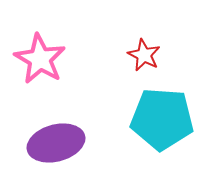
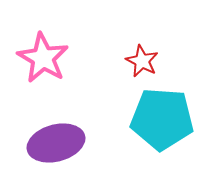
red star: moved 2 px left, 6 px down
pink star: moved 3 px right, 1 px up
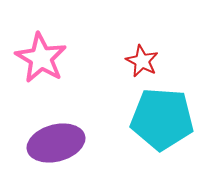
pink star: moved 2 px left
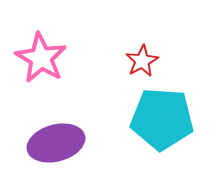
red star: rotated 16 degrees clockwise
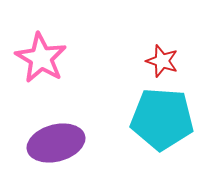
red star: moved 20 px right; rotated 24 degrees counterclockwise
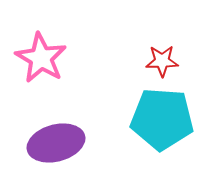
red star: rotated 20 degrees counterclockwise
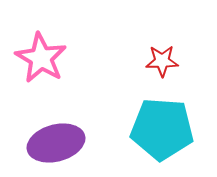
cyan pentagon: moved 10 px down
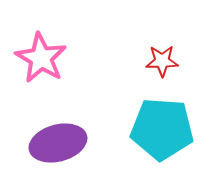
purple ellipse: moved 2 px right
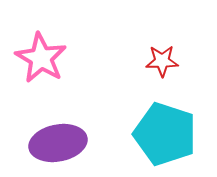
cyan pentagon: moved 3 px right, 5 px down; rotated 14 degrees clockwise
purple ellipse: rotated 4 degrees clockwise
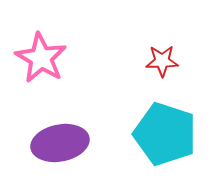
purple ellipse: moved 2 px right
